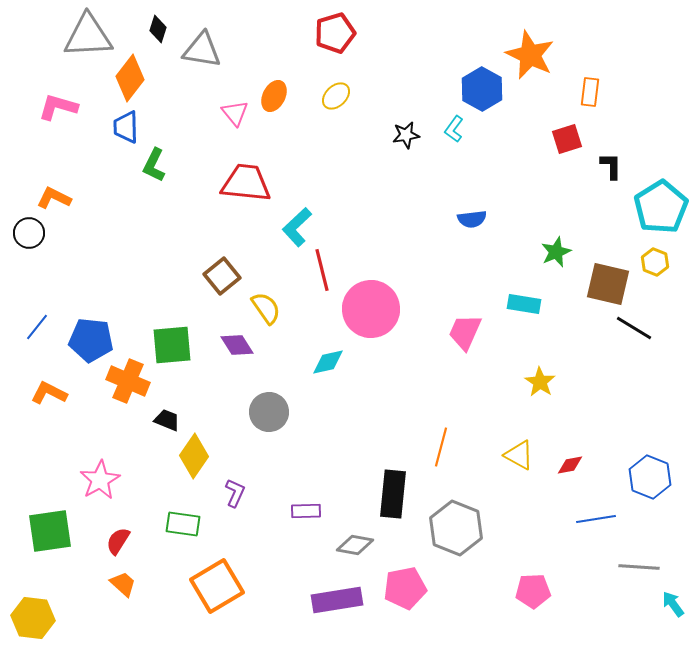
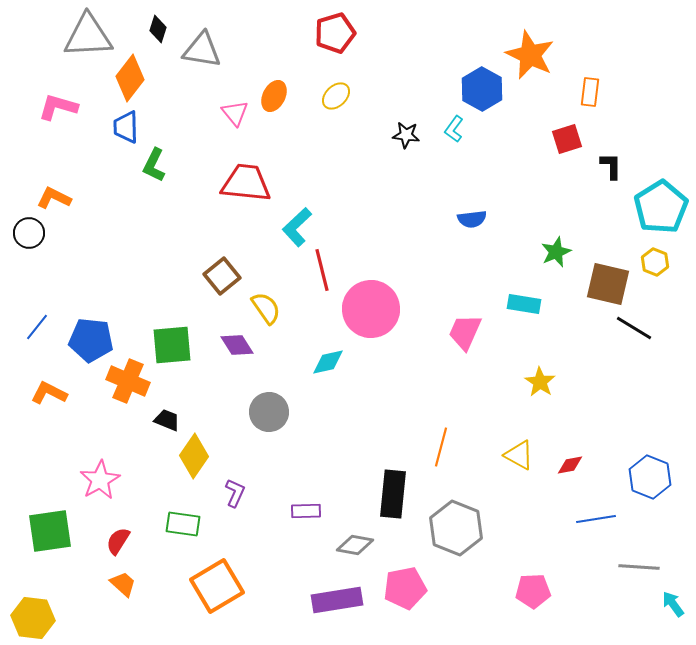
black star at (406, 135): rotated 16 degrees clockwise
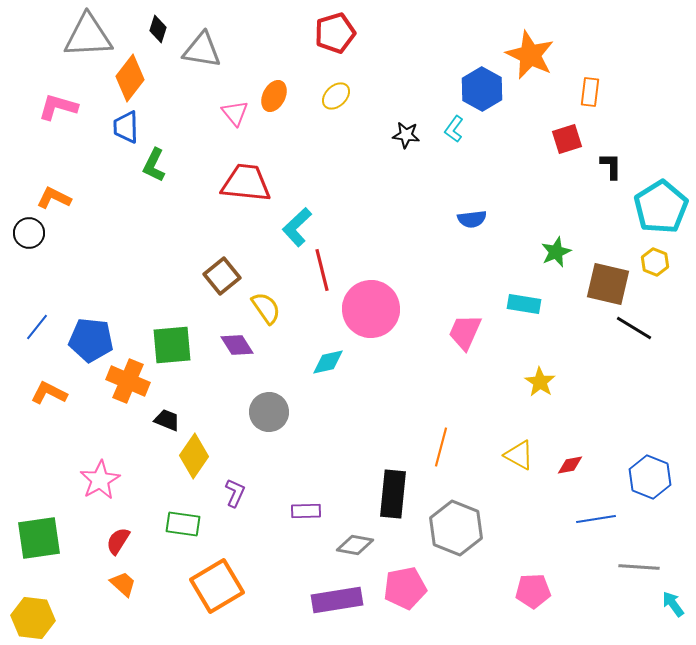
green square at (50, 531): moved 11 px left, 7 px down
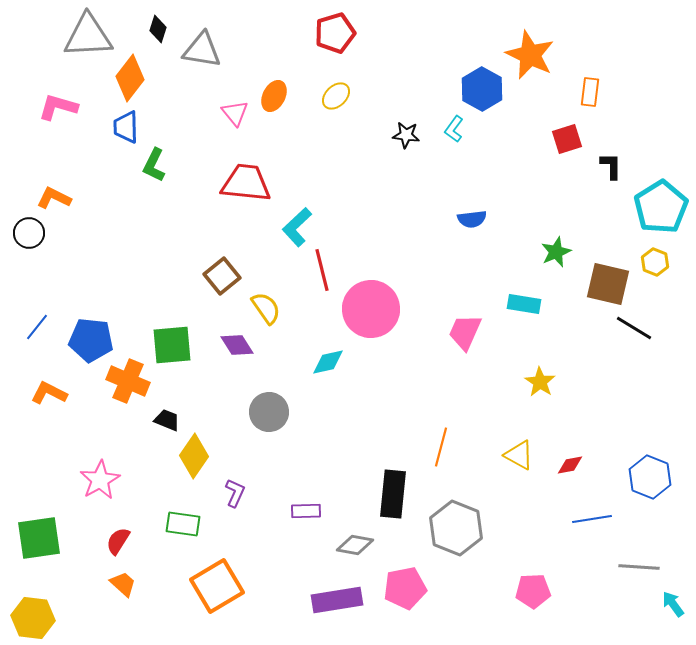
blue line at (596, 519): moved 4 px left
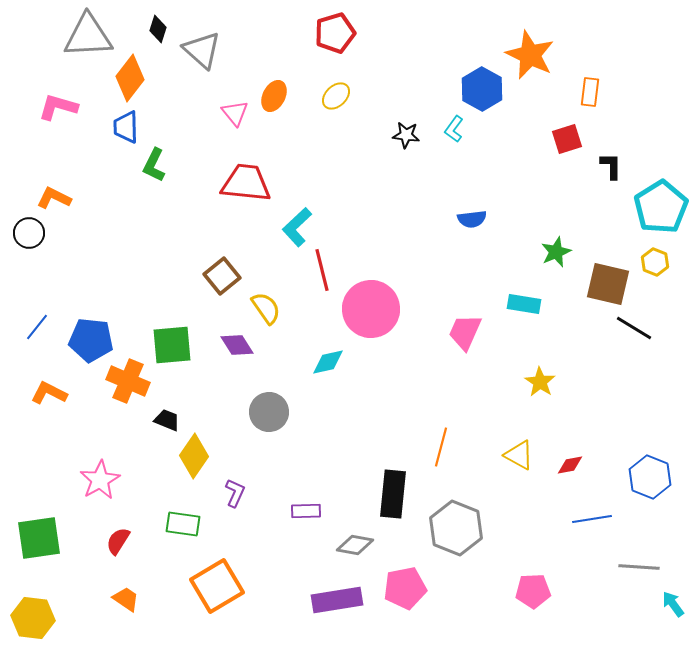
gray triangle at (202, 50): rotated 33 degrees clockwise
orange trapezoid at (123, 584): moved 3 px right, 15 px down; rotated 8 degrees counterclockwise
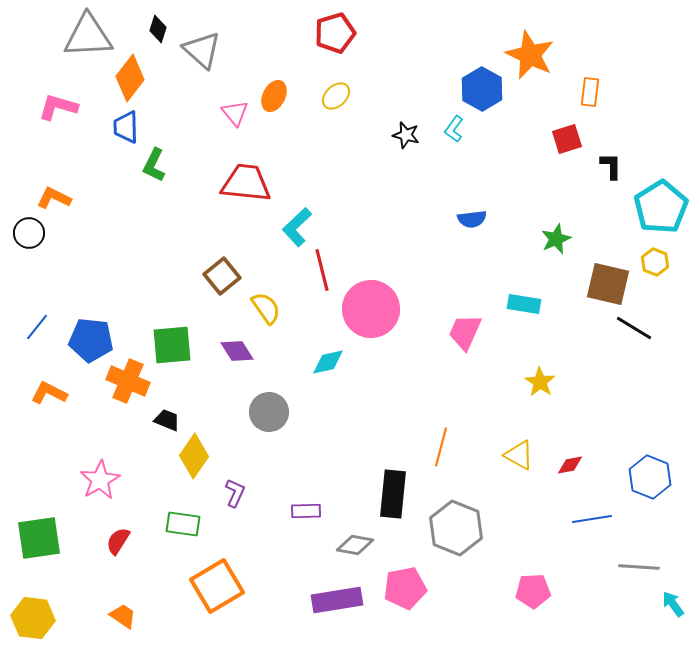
black star at (406, 135): rotated 8 degrees clockwise
green star at (556, 252): moved 13 px up
purple diamond at (237, 345): moved 6 px down
orange trapezoid at (126, 599): moved 3 px left, 17 px down
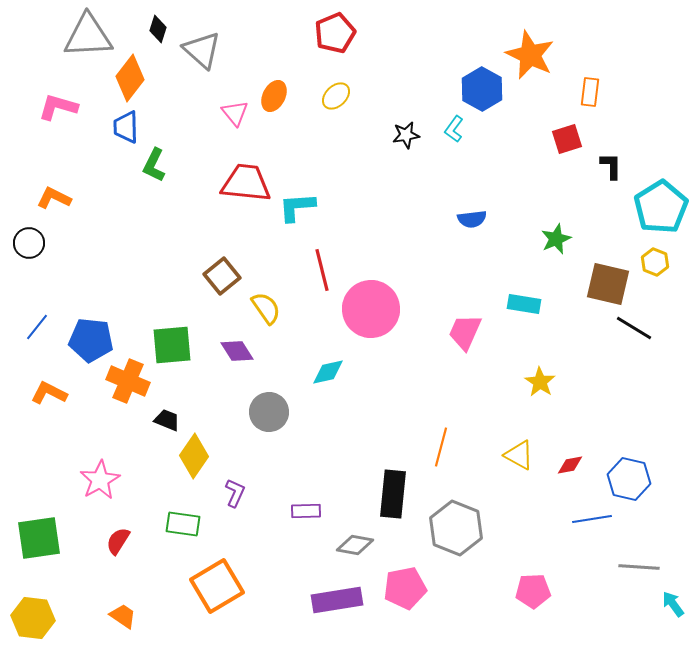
red pentagon at (335, 33): rotated 6 degrees counterclockwise
black star at (406, 135): rotated 24 degrees counterclockwise
cyan L-shape at (297, 227): moved 20 px up; rotated 39 degrees clockwise
black circle at (29, 233): moved 10 px down
cyan diamond at (328, 362): moved 10 px down
blue hexagon at (650, 477): moved 21 px left, 2 px down; rotated 9 degrees counterclockwise
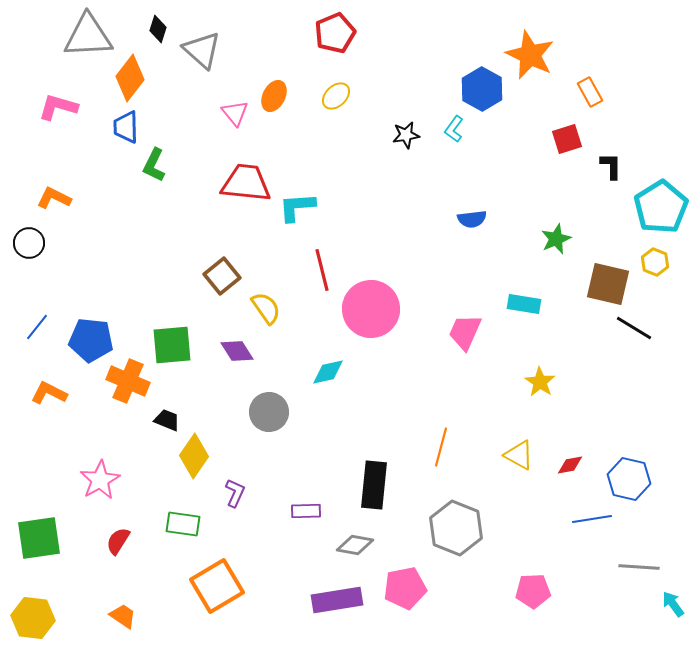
orange rectangle at (590, 92): rotated 36 degrees counterclockwise
black rectangle at (393, 494): moved 19 px left, 9 px up
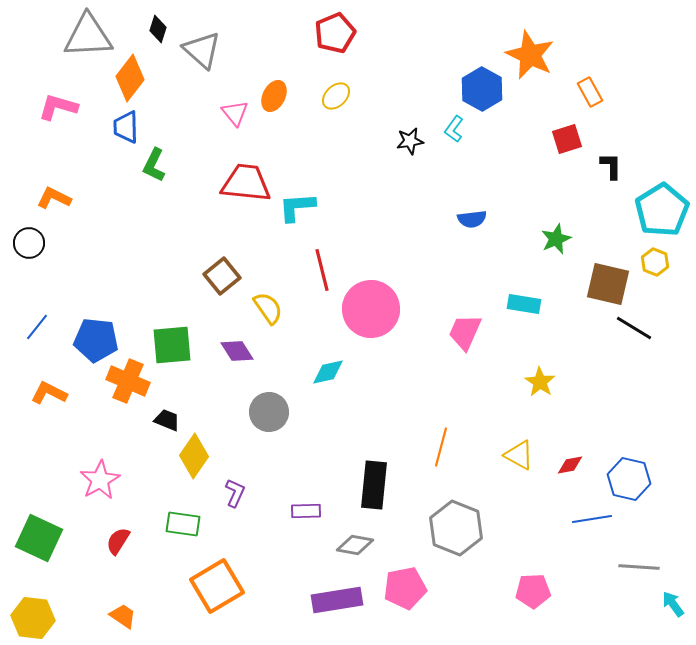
black star at (406, 135): moved 4 px right, 6 px down
cyan pentagon at (661, 207): moved 1 px right, 3 px down
yellow semicircle at (266, 308): moved 2 px right
blue pentagon at (91, 340): moved 5 px right
green square at (39, 538): rotated 33 degrees clockwise
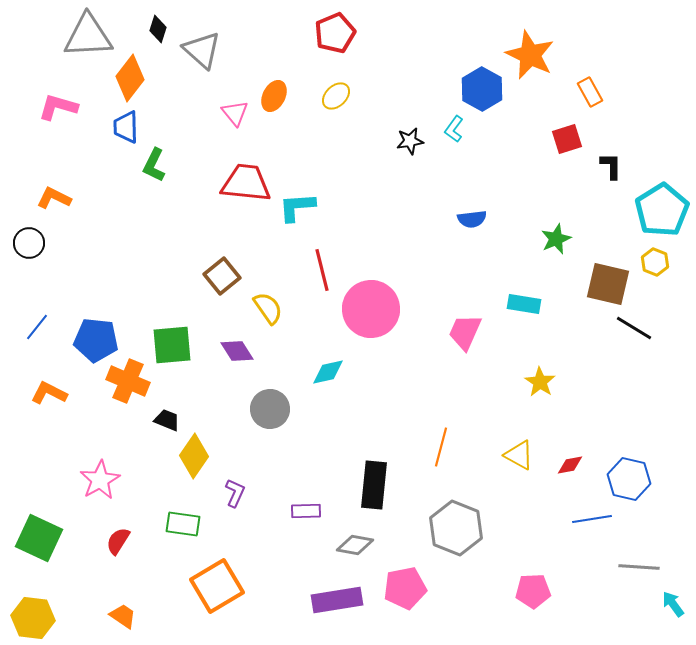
gray circle at (269, 412): moved 1 px right, 3 px up
